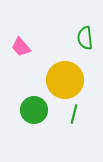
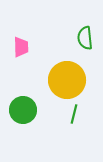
pink trapezoid: rotated 140 degrees counterclockwise
yellow circle: moved 2 px right
green circle: moved 11 px left
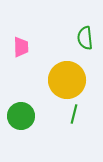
green circle: moved 2 px left, 6 px down
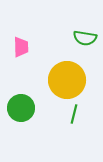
green semicircle: rotated 75 degrees counterclockwise
green circle: moved 8 px up
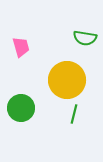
pink trapezoid: rotated 15 degrees counterclockwise
